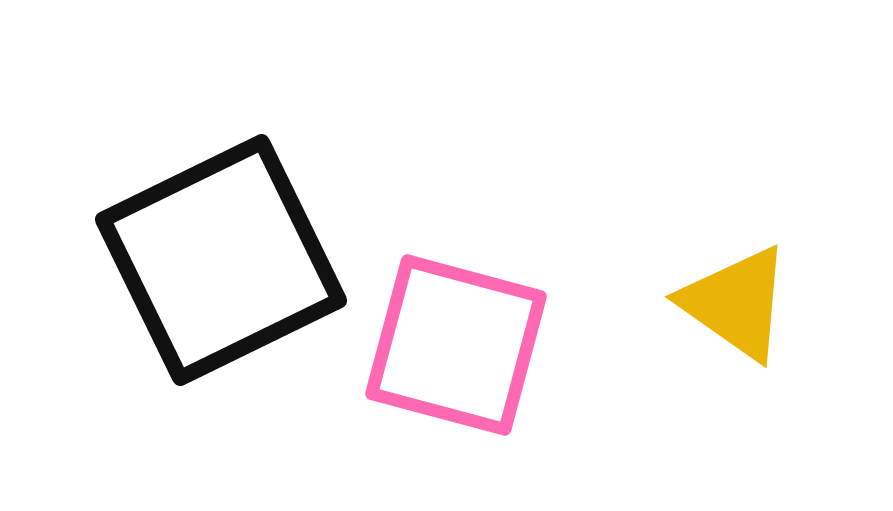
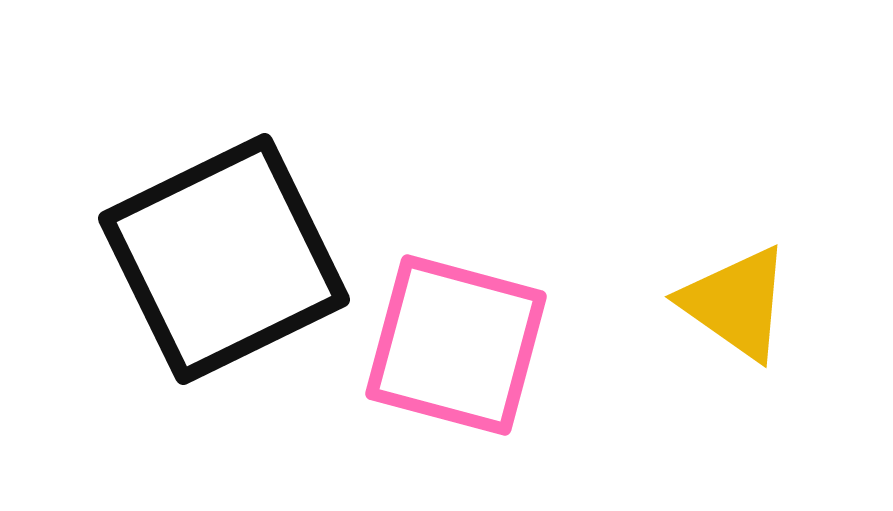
black square: moved 3 px right, 1 px up
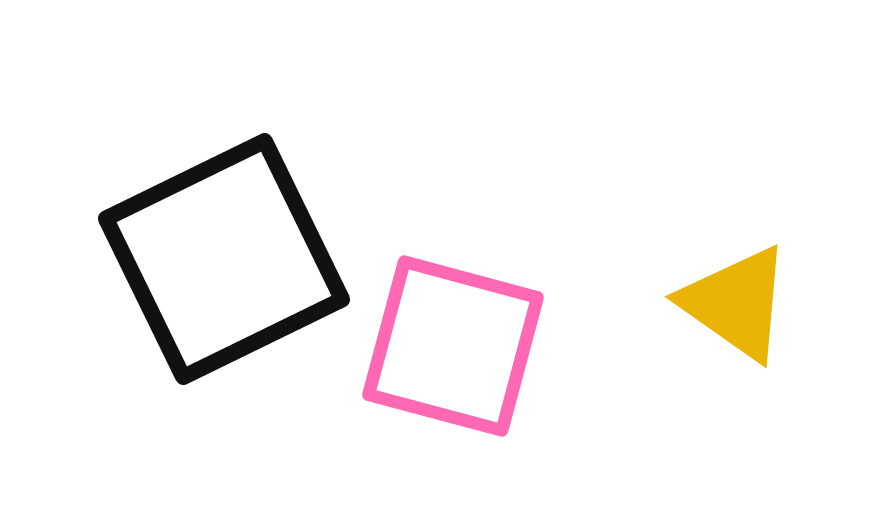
pink square: moved 3 px left, 1 px down
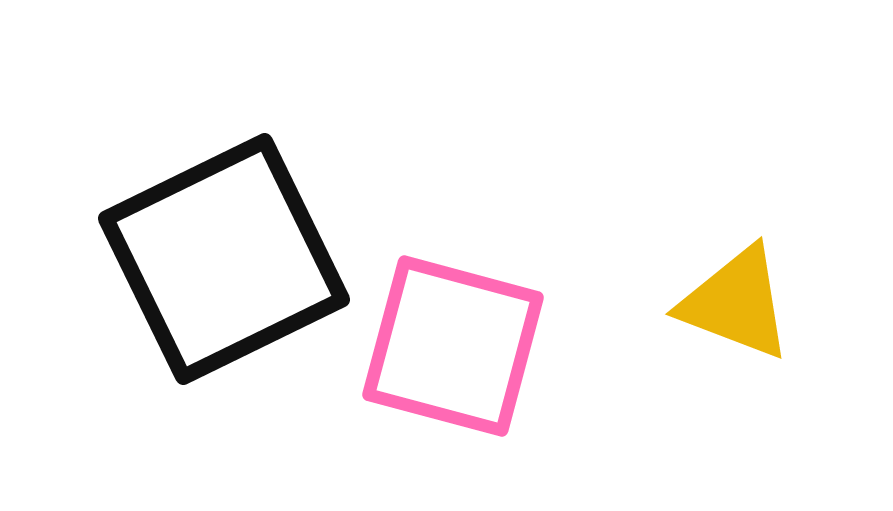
yellow triangle: rotated 14 degrees counterclockwise
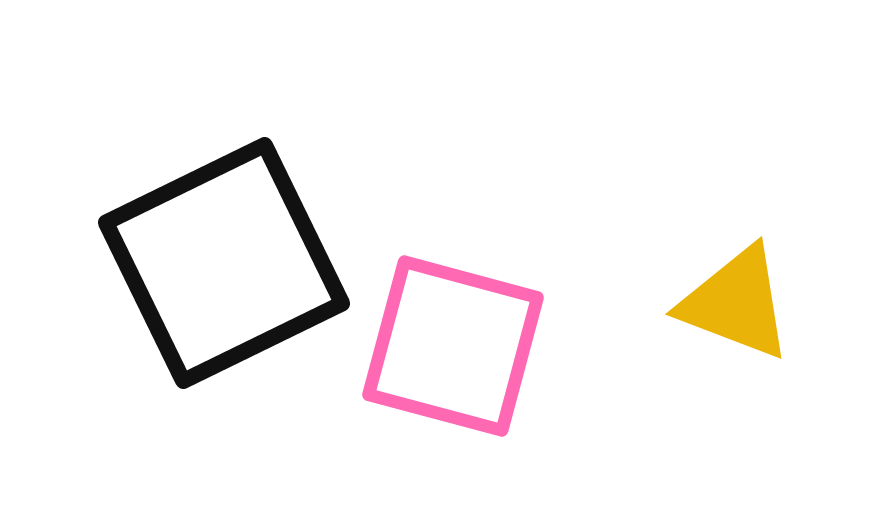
black square: moved 4 px down
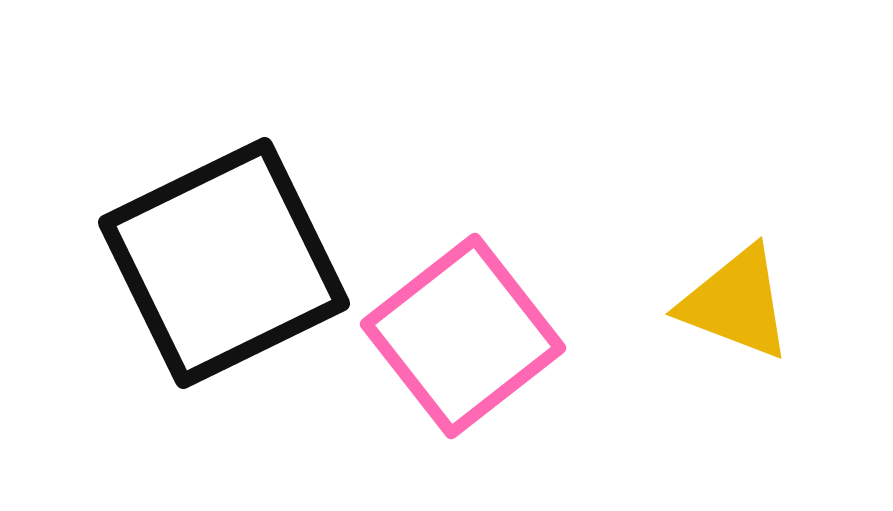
pink square: moved 10 px right, 10 px up; rotated 37 degrees clockwise
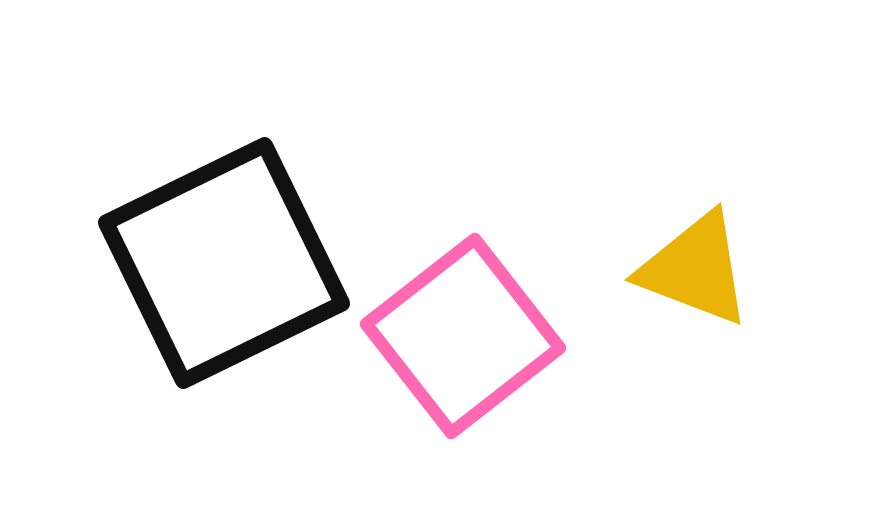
yellow triangle: moved 41 px left, 34 px up
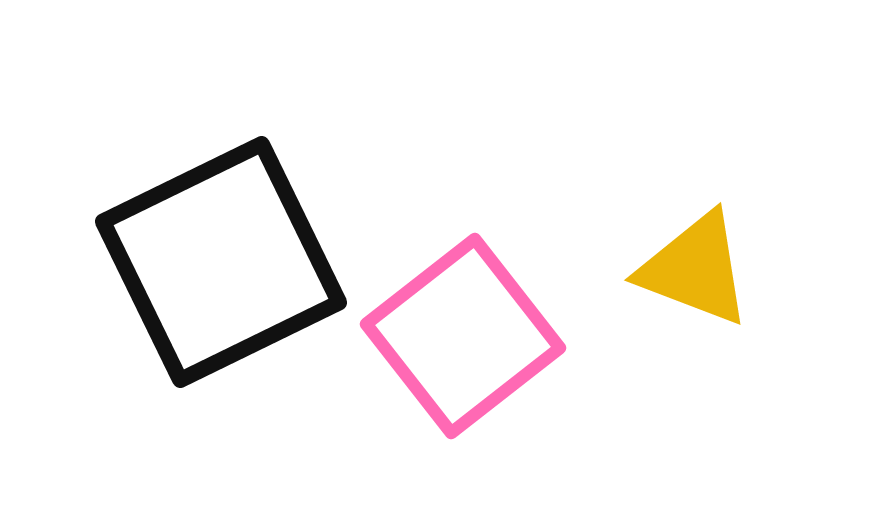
black square: moved 3 px left, 1 px up
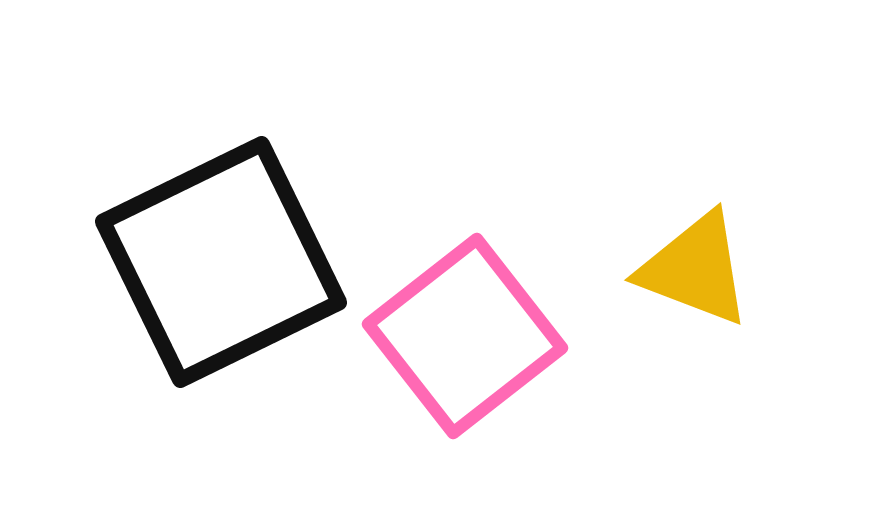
pink square: moved 2 px right
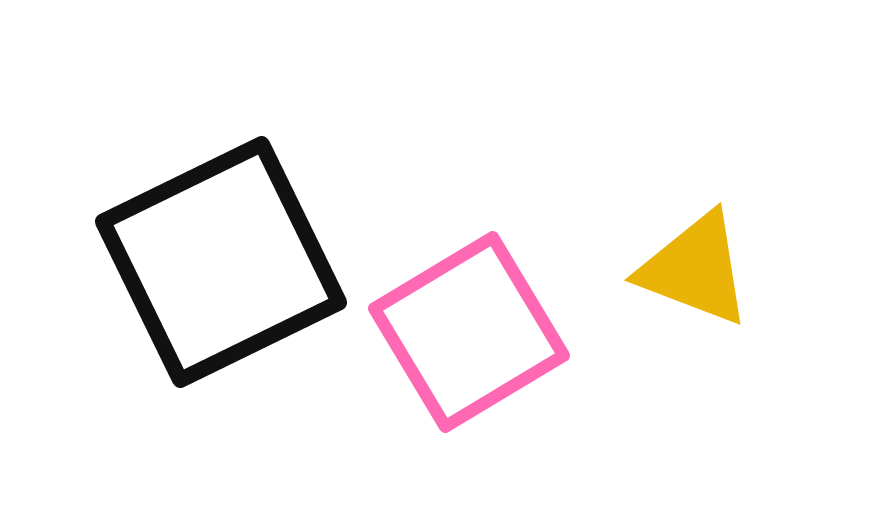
pink square: moved 4 px right, 4 px up; rotated 7 degrees clockwise
